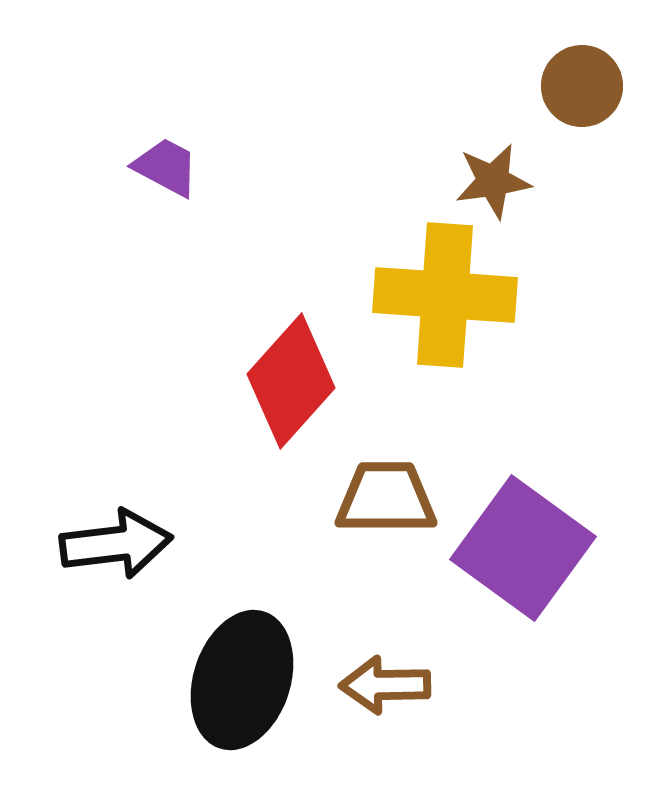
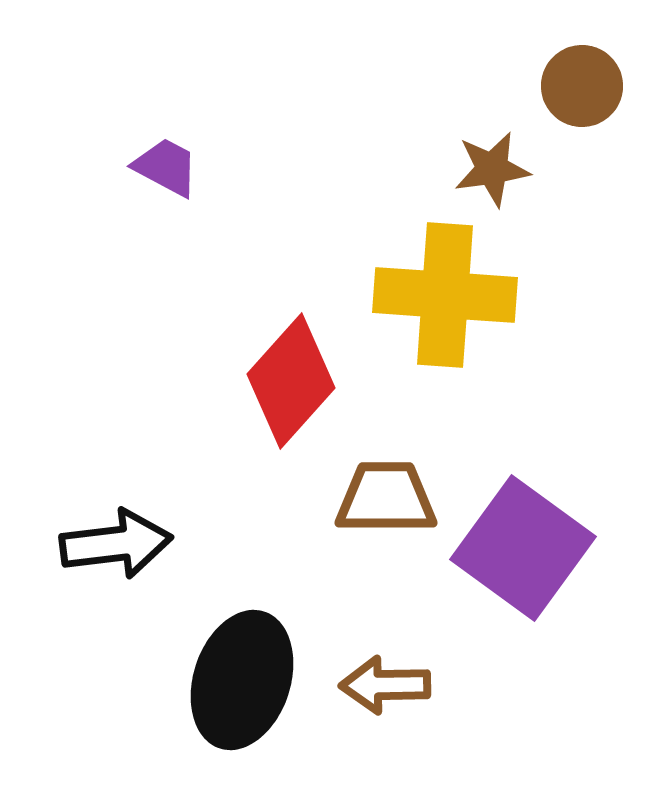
brown star: moved 1 px left, 12 px up
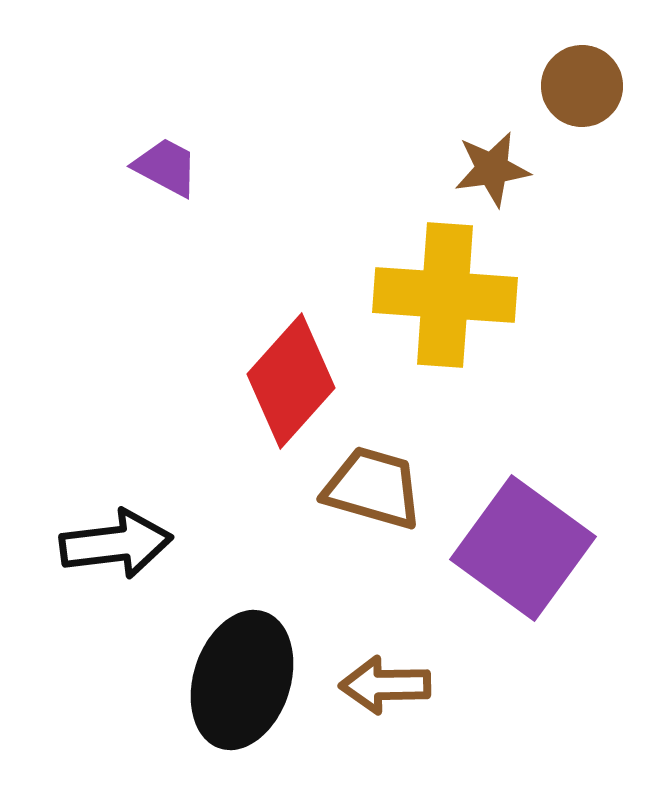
brown trapezoid: moved 13 px left, 10 px up; rotated 16 degrees clockwise
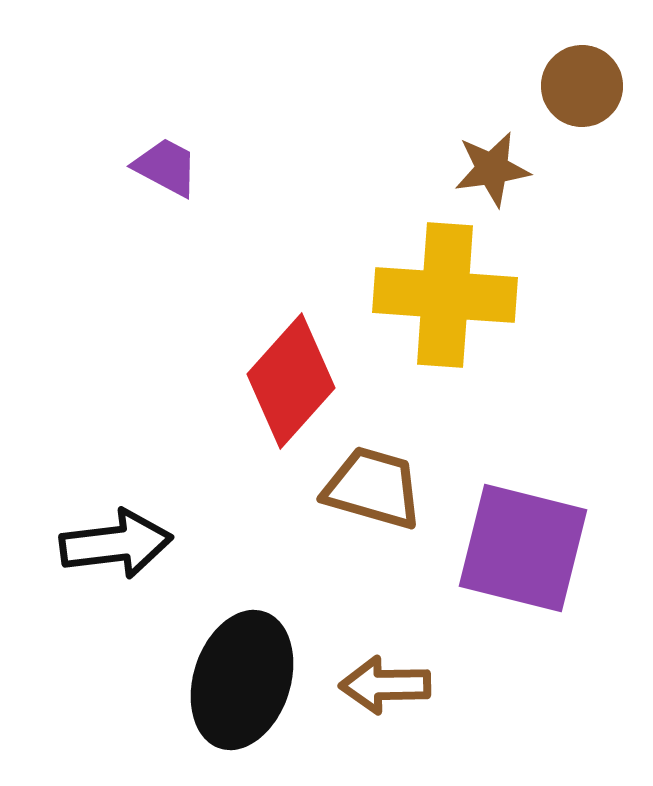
purple square: rotated 22 degrees counterclockwise
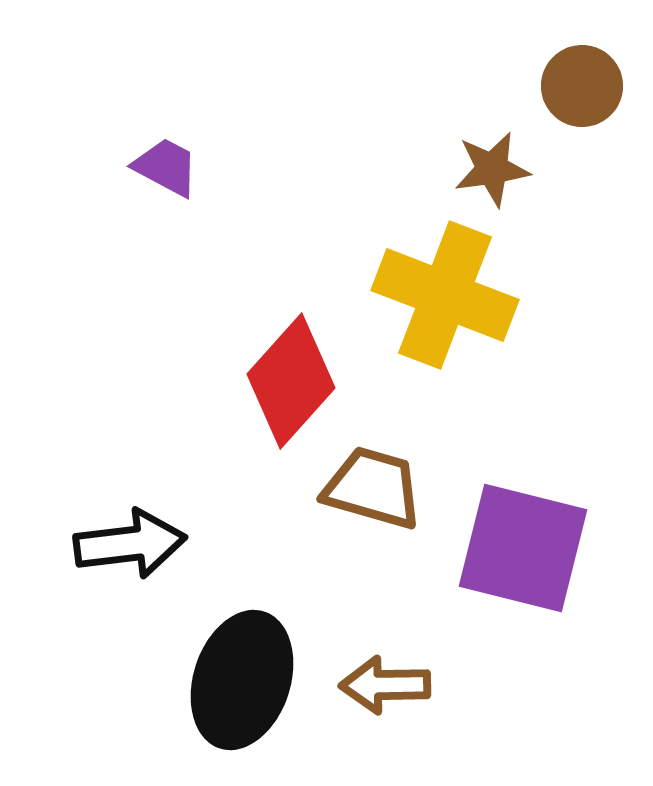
yellow cross: rotated 17 degrees clockwise
black arrow: moved 14 px right
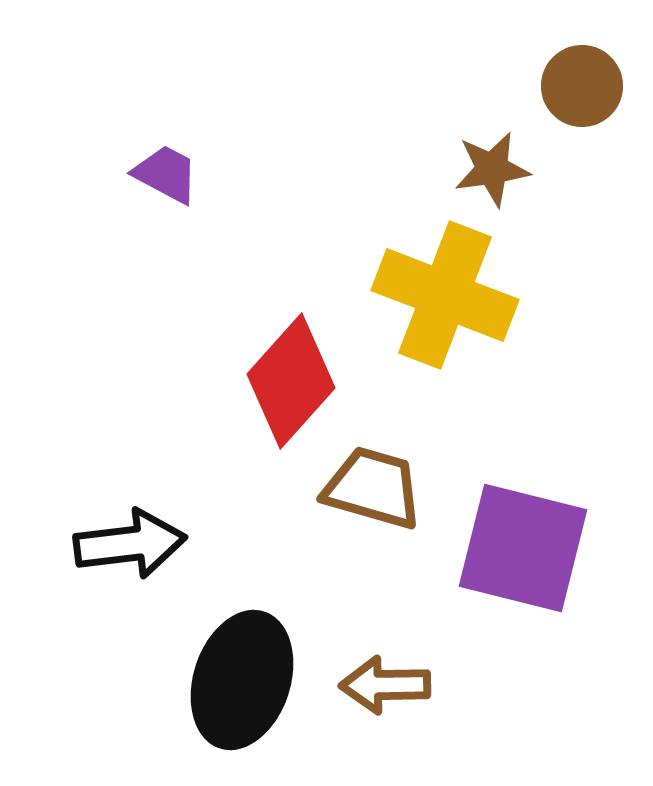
purple trapezoid: moved 7 px down
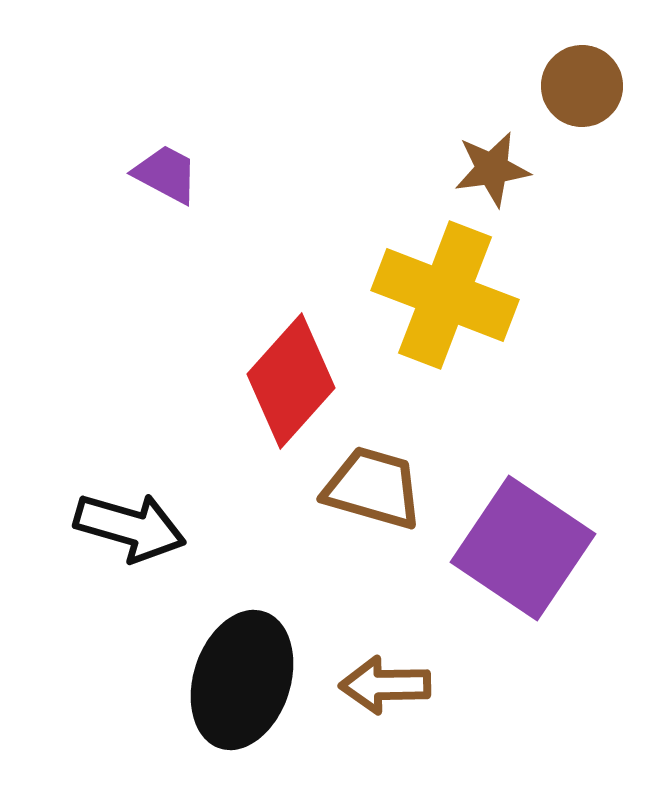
black arrow: moved 17 px up; rotated 23 degrees clockwise
purple square: rotated 20 degrees clockwise
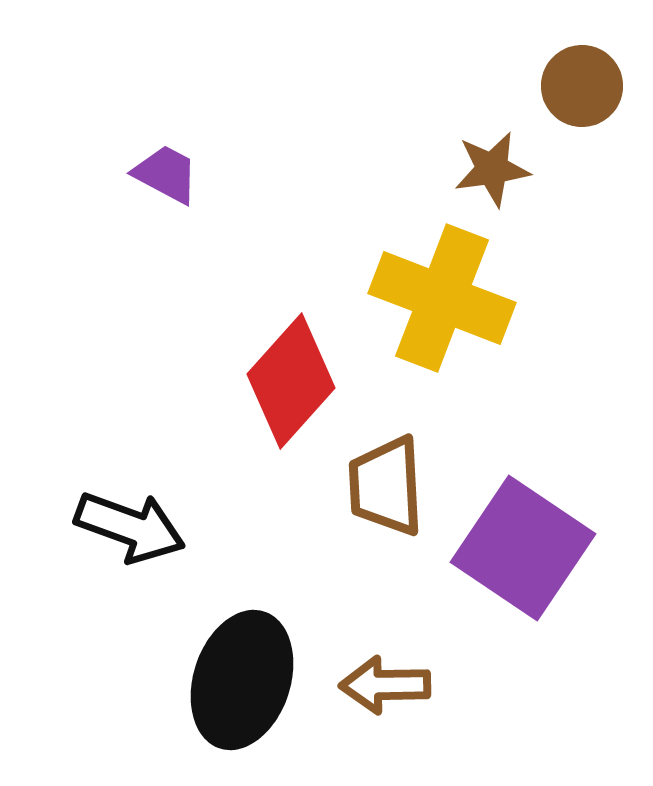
yellow cross: moved 3 px left, 3 px down
brown trapezoid: moved 13 px right, 2 px up; rotated 109 degrees counterclockwise
black arrow: rotated 4 degrees clockwise
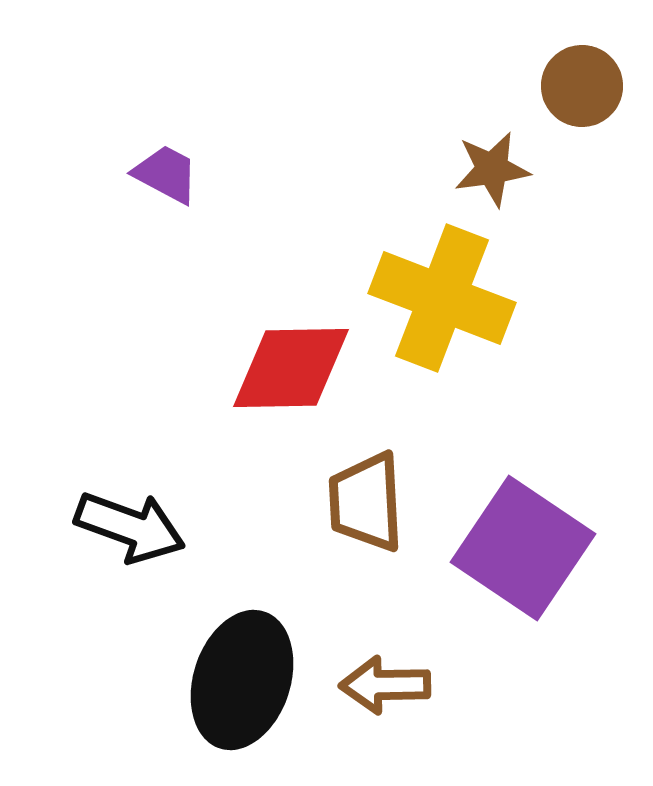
red diamond: moved 13 px up; rotated 47 degrees clockwise
brown trapezoid: moved 20 px left, 16 px down
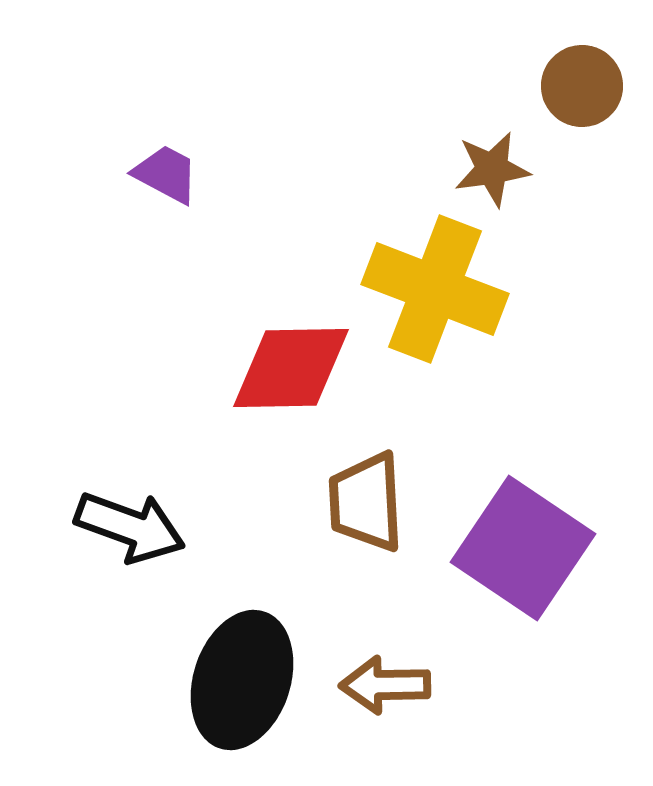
yellow cross: moved 7 px left, 9 px up
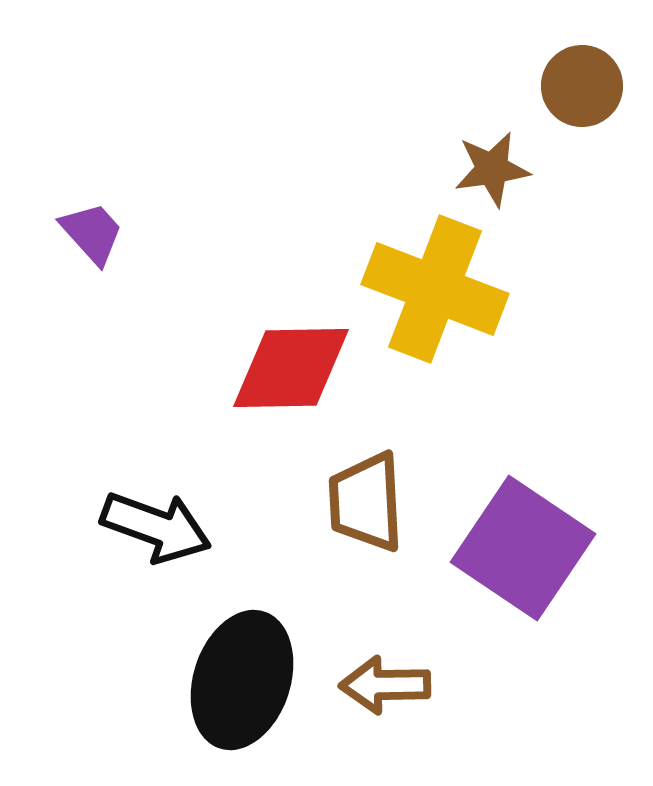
purple trapezoid: moved 74 px left, 59 px down; rotated 20 degrees clockwise
black arrow: moved 26 px right
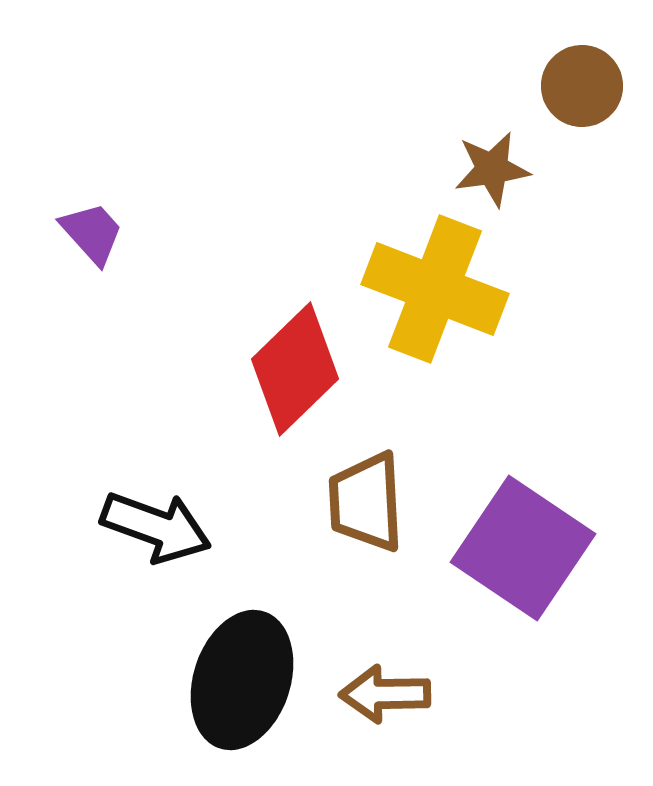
red diamond: moved 4 px right, 1 px down; rotated 43 degrees counterclockwise
brown arrow: moved 9 px down
